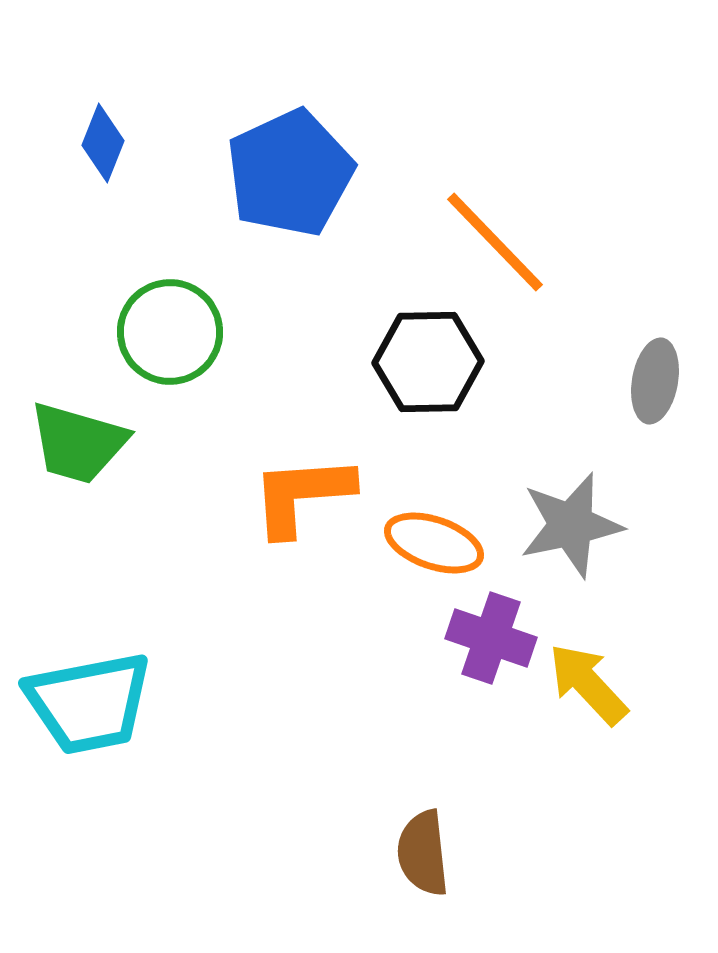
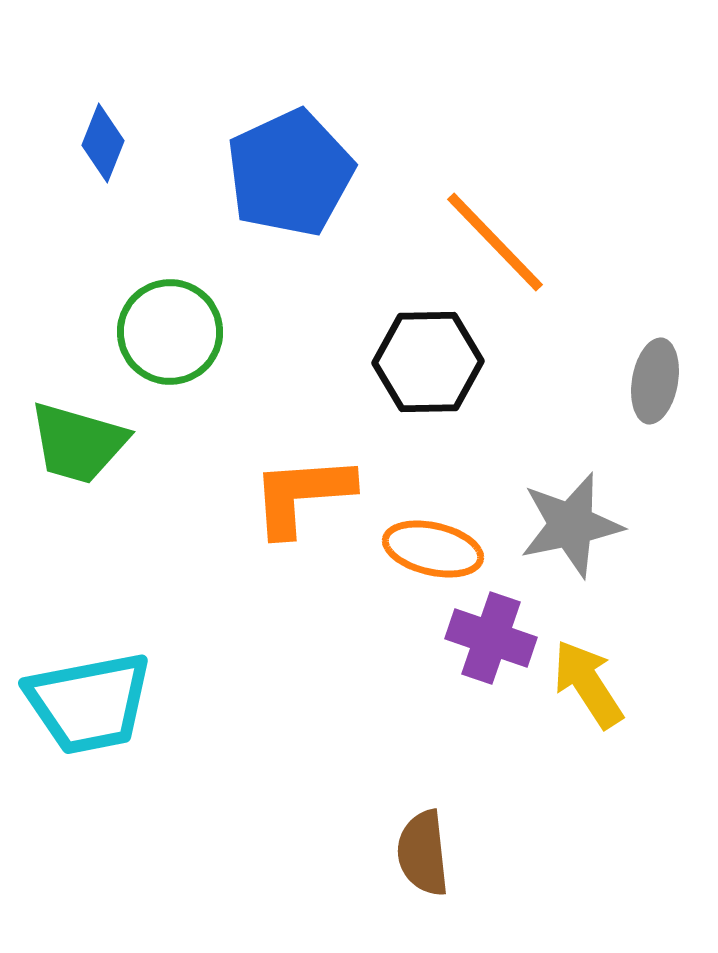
orange ellipse: moved 1 px left, 6 px down; rotated 6 degrees counterclockwise
yellow arrow: rotated 10 degrees clockwise
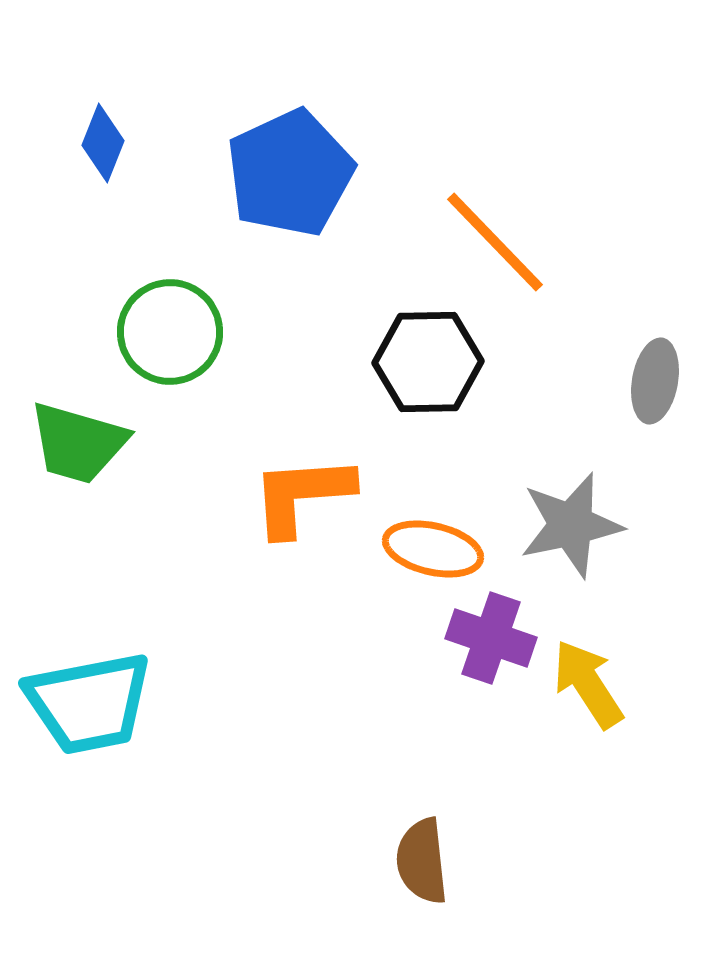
brown semicircle: moved 1 px left, 8 px down
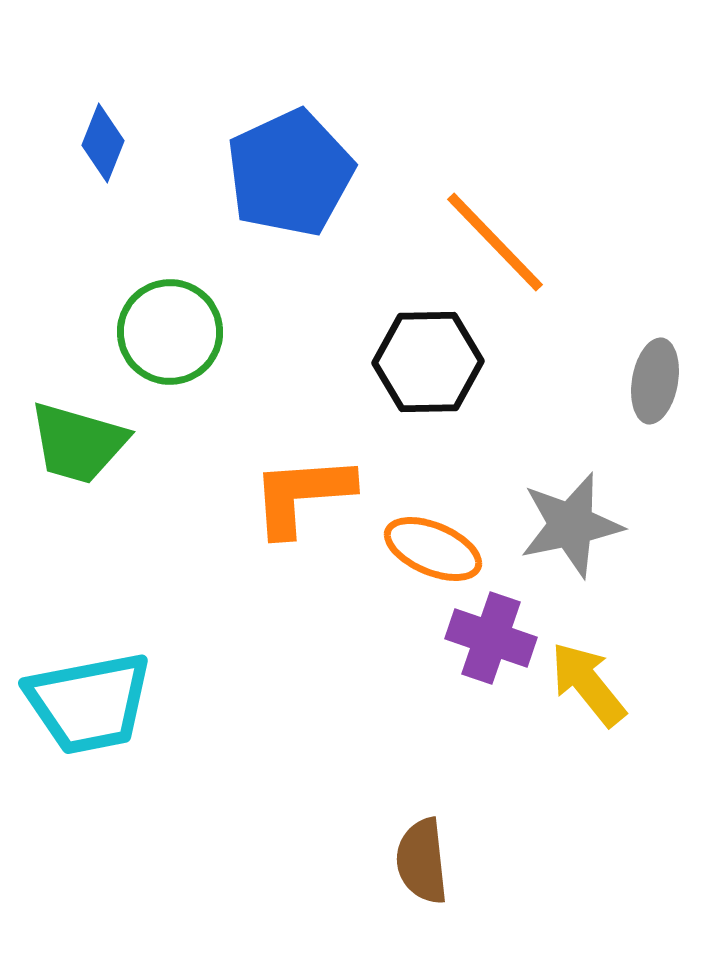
orange ellipse: rotated 10 degrees clockwise
yellow arrow: rotated 6 degrees counterclockwise
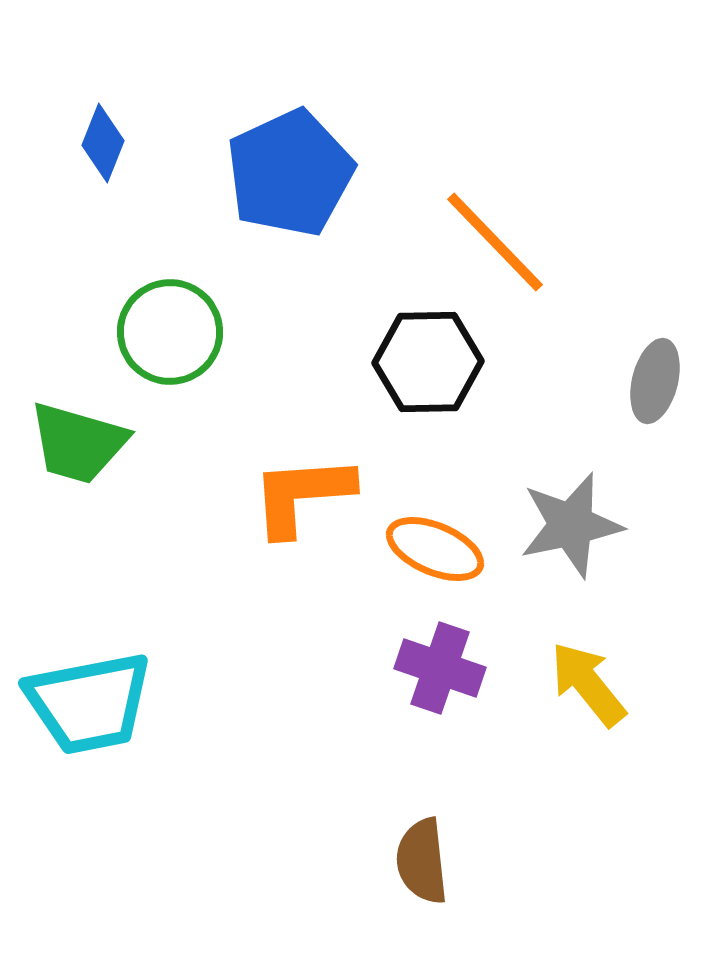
gray ellipse: rotated 4 degrees clockwise
orange ellipse: moved 2 px right
purple cross: moved 51 px left, 30 px down
